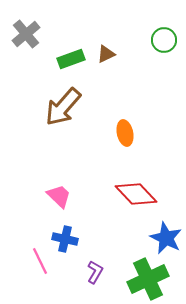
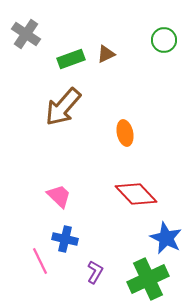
gray cross: rotated 16 degrees counterclockwise
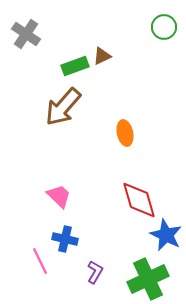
green circle: moved 13 px up
brown triangle: moved 4 px left, 2 px down
green rectangle: moved 4 px right, 7 px down
red diamond: moved 3 px right, 6 px down; rotated 27 degrees clockwise
blue star: moved 3 px up
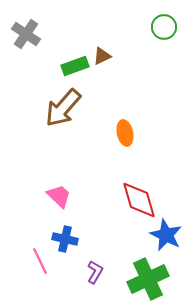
brown arrow: moved 1 px down
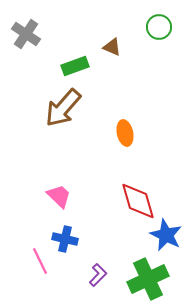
green circle: moved 5 px left
brown triangle: moved 10 px right, 9 px up; rotated 48 degrees clockwise
red diamond: moved 1 px left, 1 px down
purple L-shape: moved 3 px right, 3 px down; rotated 15 degrees clockwise
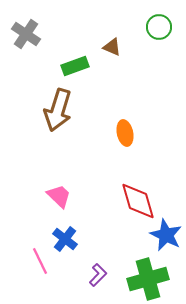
brown arrow: moved 5 px left, 2 px down; rotated 24 degrees counterclockwise
blue cross: rotated 25 degrees clockwise
green cross: rotated 9 degrees clockwise
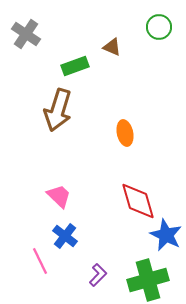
blue cross: moved 3 px up
green cross: moved 1 px down
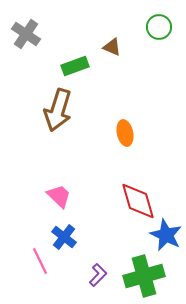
blue cross: moved 1 px left, 1 px down
green cross: moved 4 px left, 4 px up
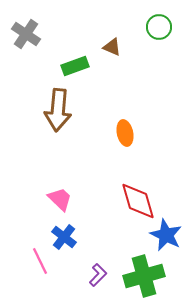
brown arrow: rotated 12 degrees counterclockwise
pink trapezoid: moved 1 px right, 3 px down
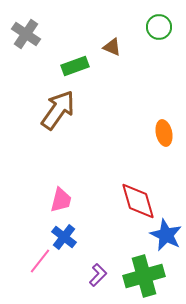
brown arrow: rotated 150 degrees counterclockwise
orange ellipse: moved 39 px right
pink trapezoid: moved 1 px right, 1 px down; rotated 60 degrees clockwise
pink line: rotated 64 degrees clockwise
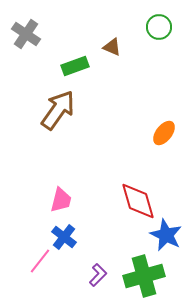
orange ellipse: rotated 50 degrees clockwise
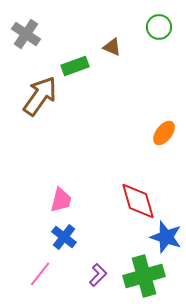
brown arrow: moved 18 px left, 14 px up
blue star: moved 2 px down; rotated 8 degrees counterclockwise
pink line: moved 13 px down
